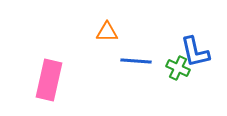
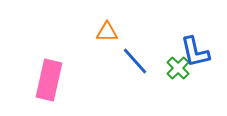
blue line: moved 1 px left; rotated 44 degrees clockwise
green cross: rotated 20 degrees clockwise
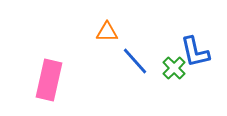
green cross: moved 4 px left
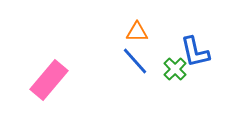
orange triangle: moved 30 px right
green cross: moved 1 px right, 1 px down
pink rectangle: rotated 27 degrees clockwise
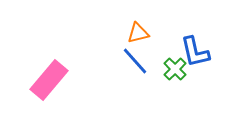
orange triangle: moved 1 px right, 1 px down; rotated 15 degrees counterclockwise
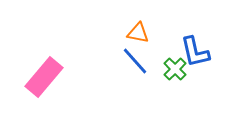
orange triangle: rotated 25 degrees clockwise
pink rectangle: moved 5 px left, 3 px up
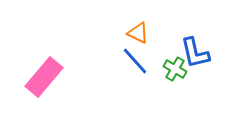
orange triangle: rotated 15 degrees clockwise
blue L-shape: moved 1 px down
green cross: rotated 15 degrees counterclockwise
